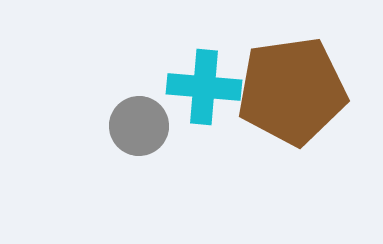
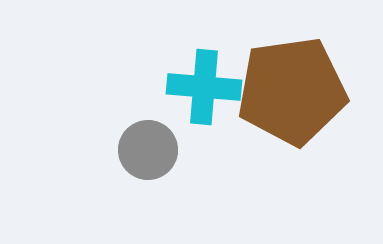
gray circle: moved 9 px right, 24 px down
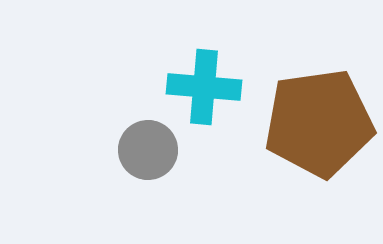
brown pentagon: moved 27 px right, 32 px down
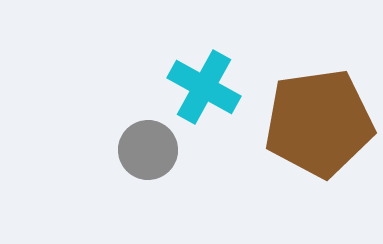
cyan cross: rotated 24 degrees clockwise
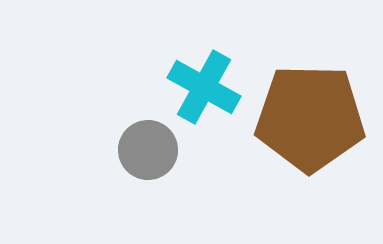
brown pentagon: moved 9 px left, 5 px up; rotated 9 degrees clockwise
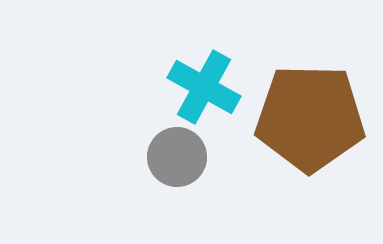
gray circle: moved 29 px right, 7 px down
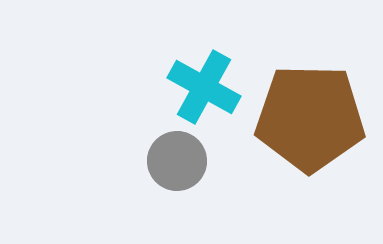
gray circle: moved 4 px down
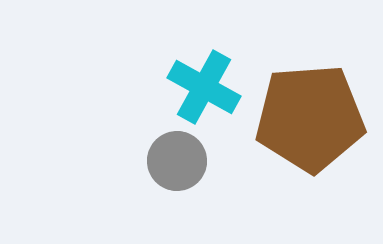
brown pentagon: rotated 5 degrees counterclockwise
